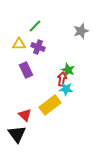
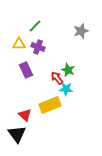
red arrow: moved 5 px left, 1 px up; rotated 48 degrees counterclockwise
yellow rectangle: rotated 15 degrees clockwise
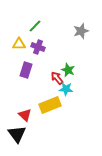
purple rectangle: rotated 42 degrees clockwise
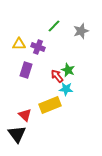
green line: moved 19 px right
red arrow: moved 2 px up
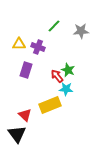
gray star: rotated 14 degrees clockwise
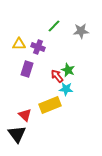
purple rectangle: moved 1 px right, 1 px up
